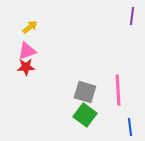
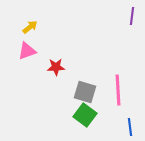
red star: moved 30 px right
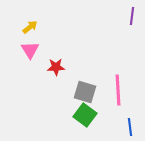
pink triangle: moved 3 px right, 1 px up; rotated 42 degrees counterclockwise
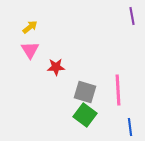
purple line: rotated 18 degrees counterclockwise
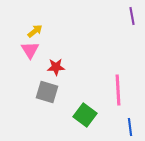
yellow arrow: moved 5 px right, 4 px down
gray square: moved 38 px left
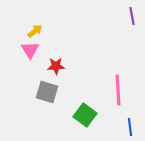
red star: moved 1 px up
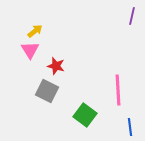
purple line: rotated 24 degrees clockwise
red star: rotated 18 degrees clockwise
gray square: moved 1 px up; rotated 10 degrees clockwise
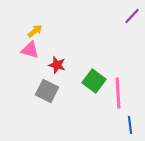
purple line: rotated 30 degrees clockwise
pink triangle: rotated 42 degrees counterclockwise
red star: moved 1 px right, 1 px up
pink line: moved 3 px down
green square: moved 9 px right, 34 px up
blue line: moved 2 px up
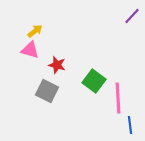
pink line: moved 5 px down
